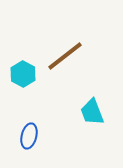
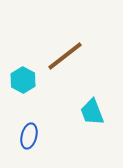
cyan hexagon: moved 6 px down
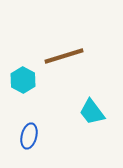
brown line: moved 1 px left; rotated 21 degrees clockwise
cyan trapezoid: rotated 16 degrees counterclockwise
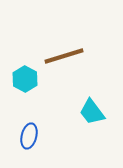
cyan hexagon: moved 2 px right, 1 px up
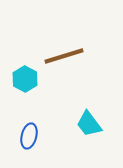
cyan trapezoid: moved 3 px left, 12 px down
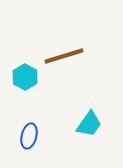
cyan hexagon: moved 2 px up
cyan trapezoid: rotated 108 degrees counterclockwise
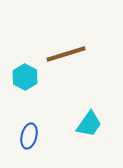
brown line: moved 2 px right, 2 px up
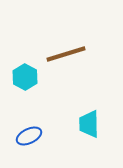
cyan trapezoid: rotated 144 degrees clockwise
blue ellipse: rotated 50 degrees clockwise
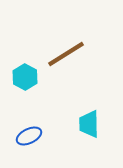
brown line: rotated 15 degrees counterclockwise
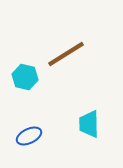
cyan hexagon: rotated 15 degrees counterclockwise
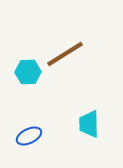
brown line: moved 1 px left
cyan hexagon: moved 3 px right, 5 px up; rotated 15 degrees counterclockwise
